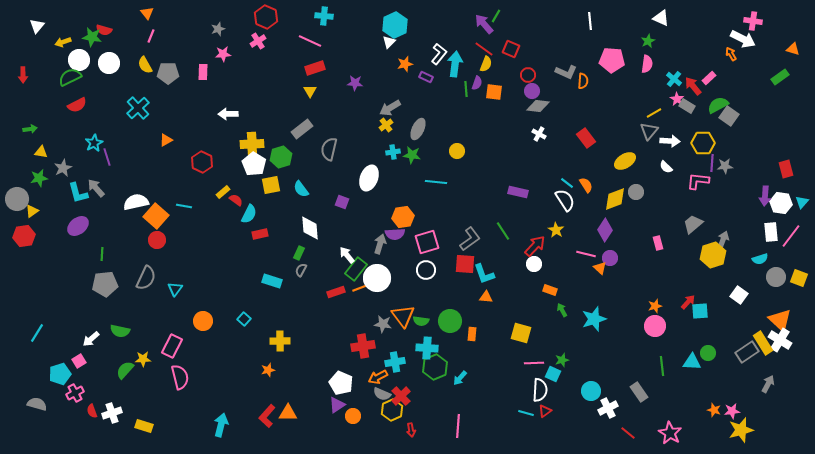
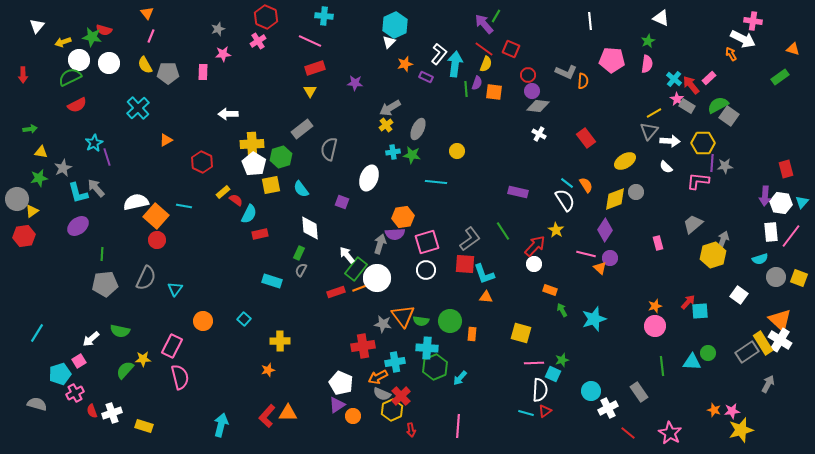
red arrow at (693, 86): moved 2 px left, 1 px up
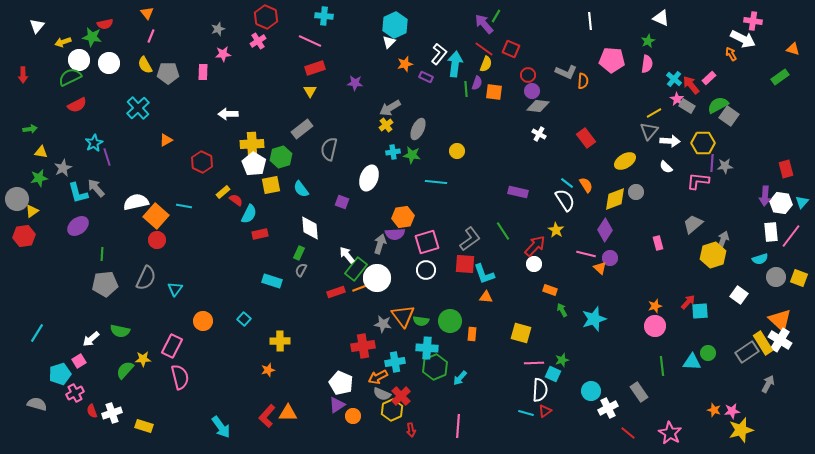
red semicircle at (104, 30): moved 1 px right, 6 px up; rotated 28 degrees counterclockwise
cyan arrow at (221, 425): moved 2 px down; rotated 130 degrees clockwise
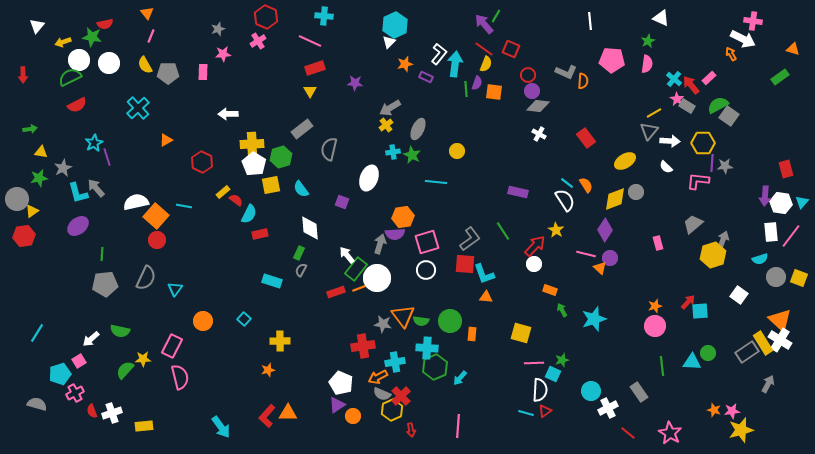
green star at (412, 155): rotated 18 degrees clockwise
yellow rectangle at (144, 426): rotated 24 degrees counterclockwise
